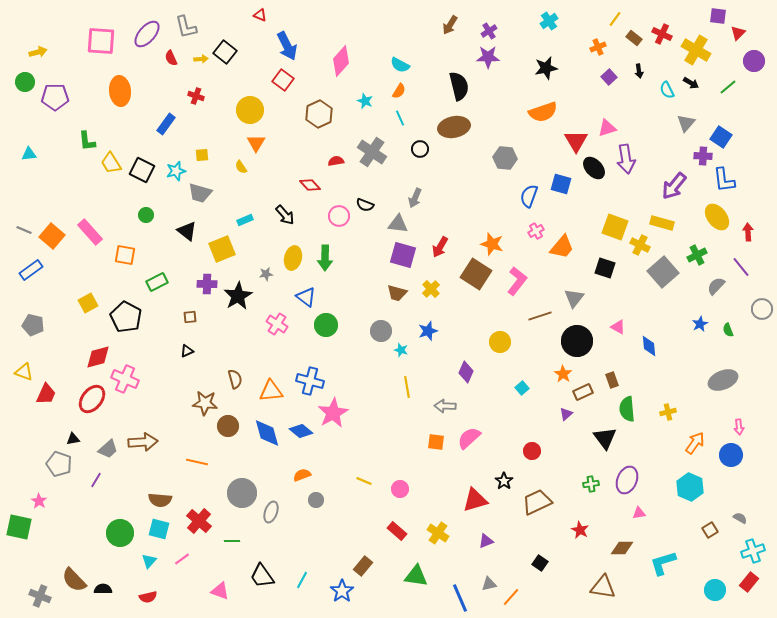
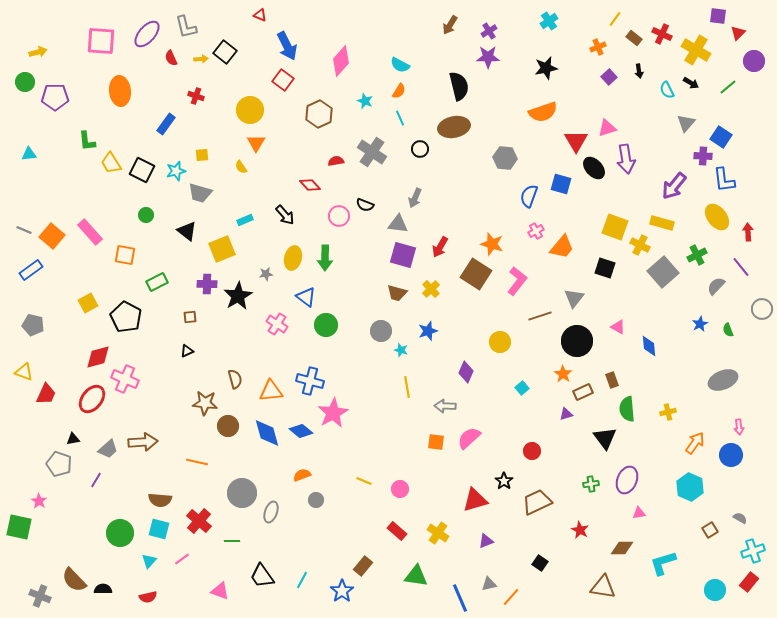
purple triangle at (566, 414): rotated 24 degrees clockwise
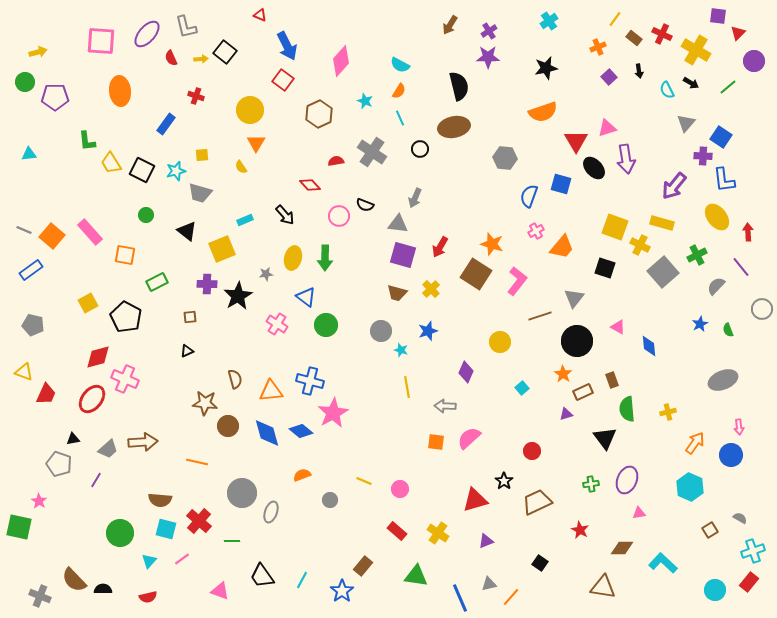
gray circle at (316, 500): moved 14 px right
cyan square at (159, 529): moved 7 px right
cyan L-shape at (663, 563): rotated 60 degrees clockwise
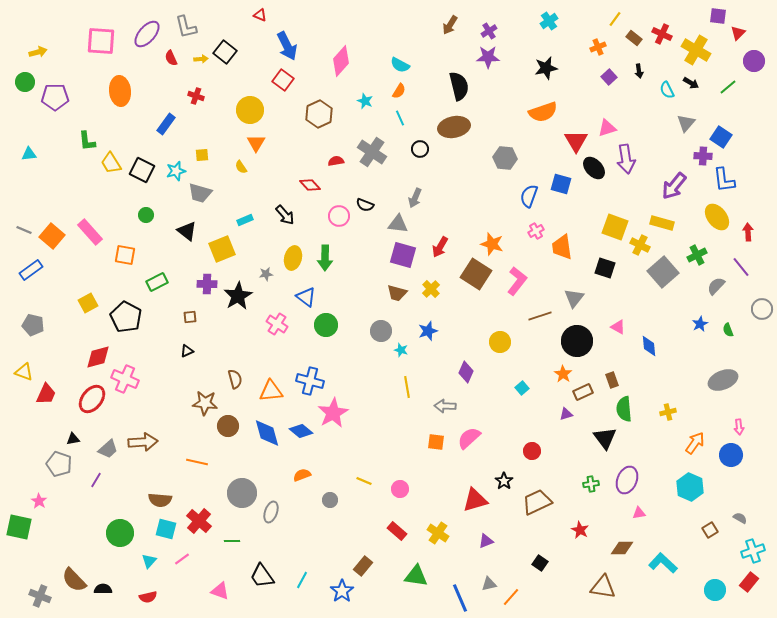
orange trapezoid at (562, 247): rotated 132 degrees clockwise
green semicircle at (627, 409): moved 3 px left
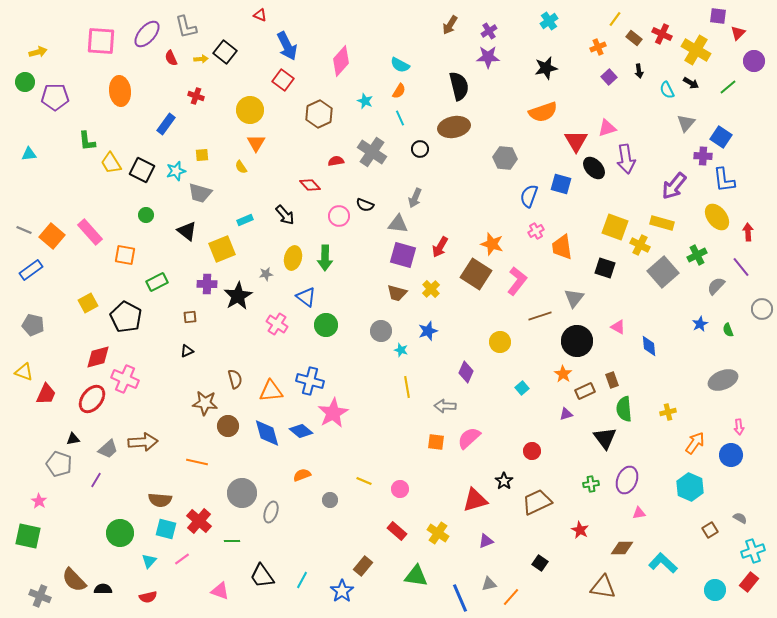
brown rectangle at (583, 392): moved 2 px right, 1 px up
green square at (19, 527): moved 9 px right, 9 px down
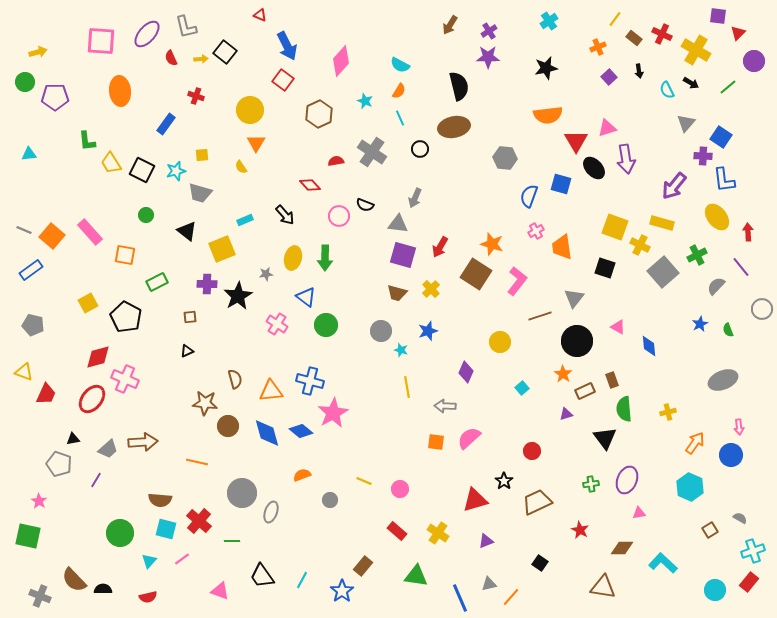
orange semicircle at (543, 112): moved 5 px right, 3 px down; rotated 12 degrees clockwise
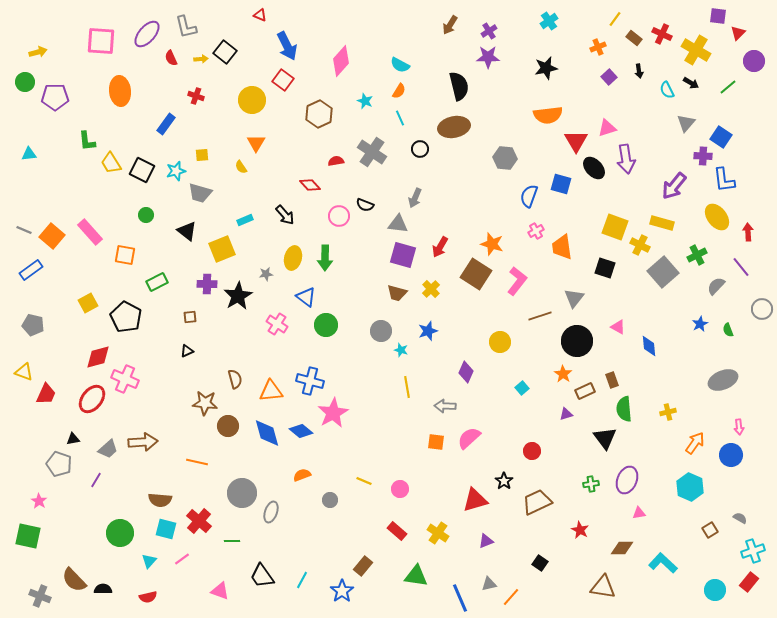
yellow circle at (250, 110): moved 2 px right, 10 px up
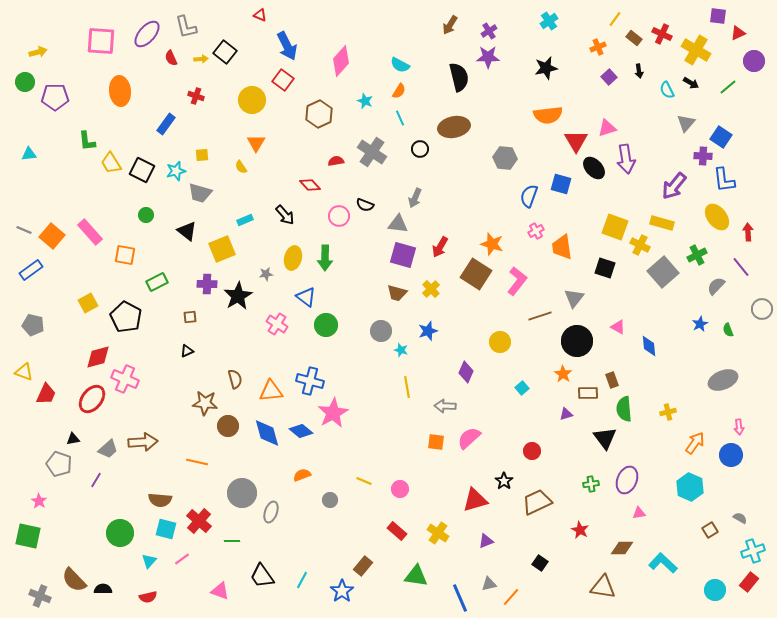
red triangle at (738, 33): rotated 21 degrees clockwise
black semicircle at (459, 86): moved 9 px up
brown rectangle at (585, 391): moved 3 px right, 2 px down; rotated 24 degrees clockwise
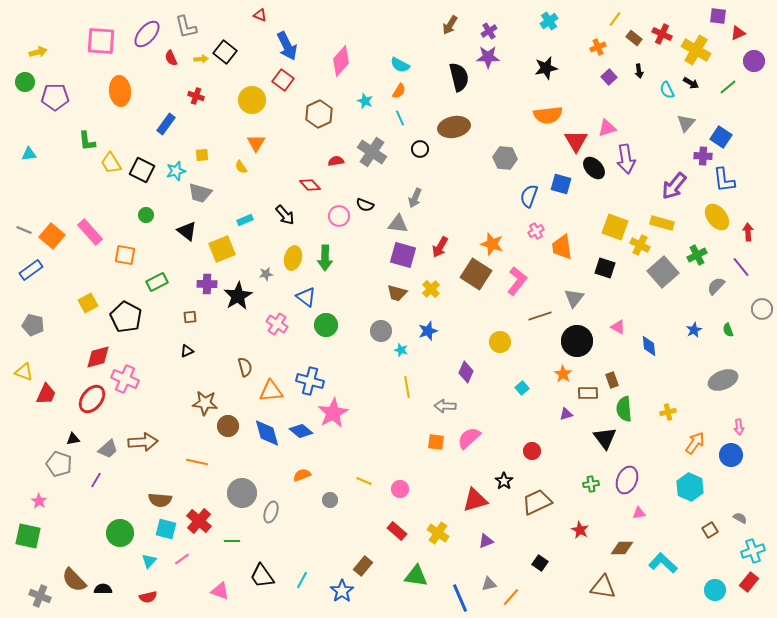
blue star at (700, 324): moved 6 px left, 6 px down
brown semicircle at (235, 379): moved 10 px right, 12 px up
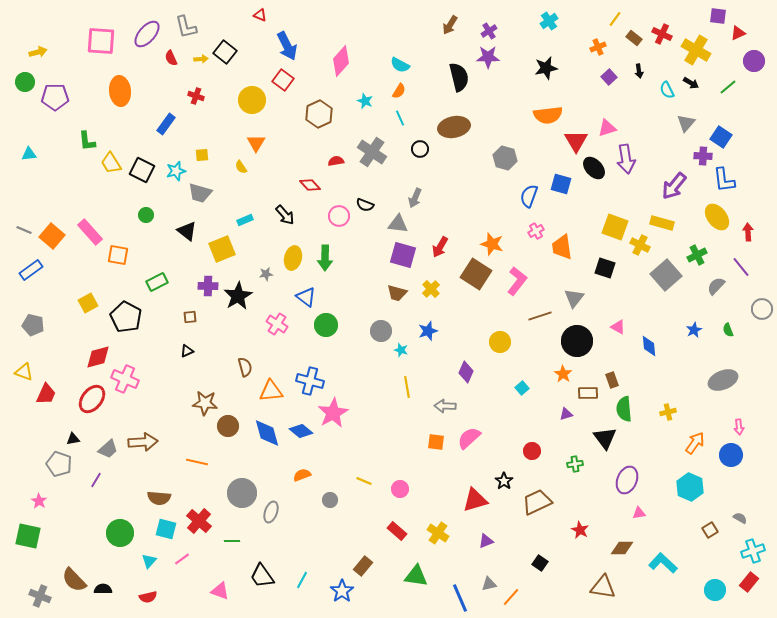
gray hexagon at (505, 158): rotated 10 degrees clockwise
orange square at (125, 255): moved 7 px left
gray square at (663, 272): moved 3 px right, 3 px down
purple cross at (207, 284): moved 1 px right, 2 px down
green cross at (591, 484): moved 16 px left, 20 px up
brown semicircle at (160, 500): moved 1 px left, 2 px up
